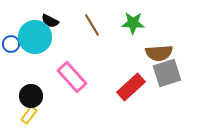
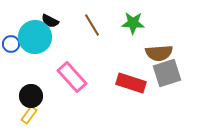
red rectangle: moved 4 px up; rotated 60 degrees clockwise
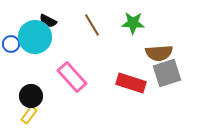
black semicircle: moved 2 px left
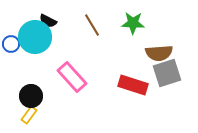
red rectangle: moved 2 px right, 2 px down
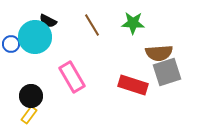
gray square: moved 1 px up
pink rectangle: rotated 12 degrees clockwise
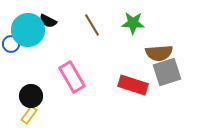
cyan circle: moved 7 px left, 7 px up
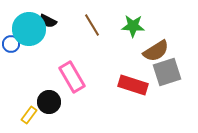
green star: moved 3 px down
cyan circle: moved 1 px right, 1 px up
brown semicircle: moved 3 px left, 2 px up; rotated 28 degrees counterclockwise
black circle: moved 18 px right, 6 px down
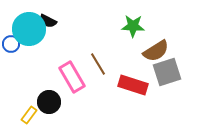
brown line: moved 6 px right, 39 px down
